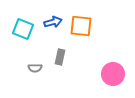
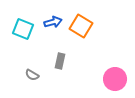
orange square: rotated 25 degrees clockwise
gray rectangle: moved 4 px down
gray semicircle: moved 3 px left, 7 px down; rotated 32 degrees clockwise
pink circle: moved 2 px right, 5 px down
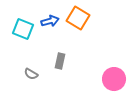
blue arrow: moved 3 px left, 1 px up
orange square: moved 3 px left, 8 px up
gray semicircle: moved 1 px left, 1 px up
pink circle: moved 1 px left
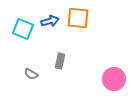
orange square: rotated 25 degrees counterclockwise
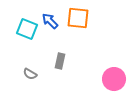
blue arrow: rotated 120 degrees counterclockwise
cyan square: moved 4 px right
gray semicircle: moved 1 px left
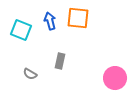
blue arrow: rotated 30 degrees clockwise
cyan square: moved 6 px left, 1 px down
pink circle: moved 1 px right, 1 px up
